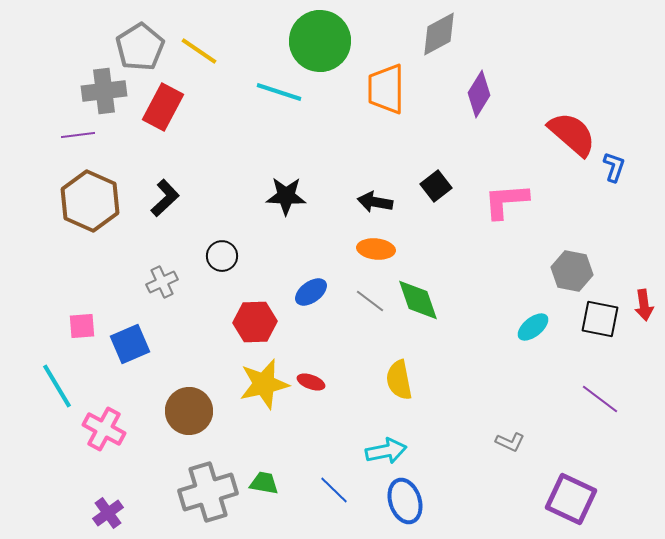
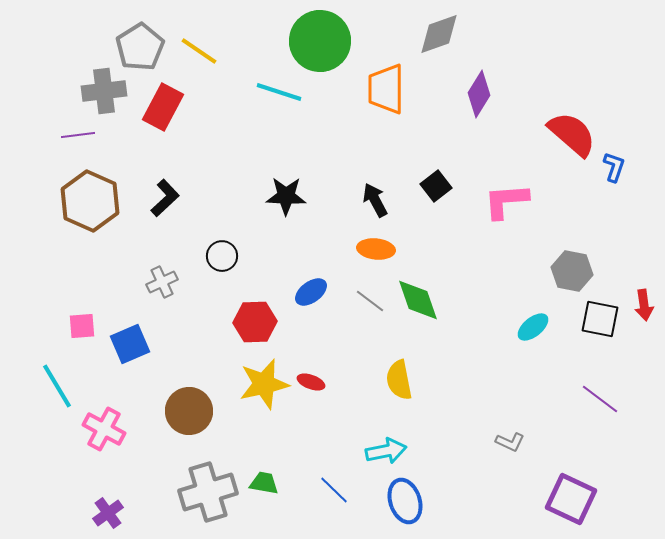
gray diamond at (439, 34): rotated 9 degrees clockwise
black arrow at (375, 202): moved 2 px up; rotated 52 degrees clockwise
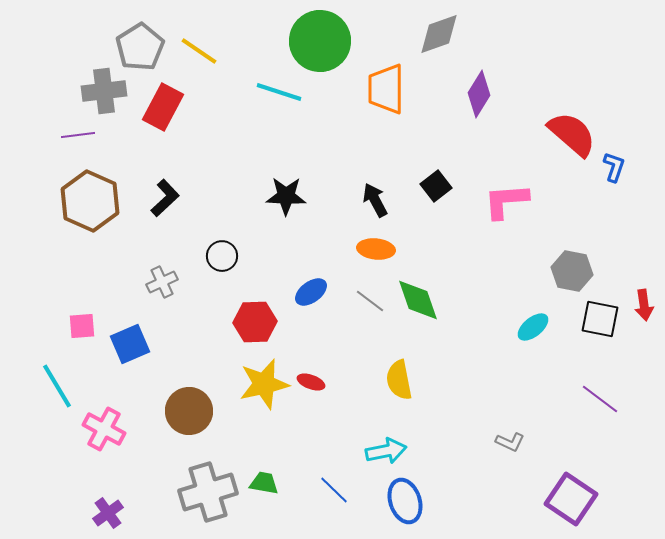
purple square at (571, 499): rotated 9 degrees clockwise
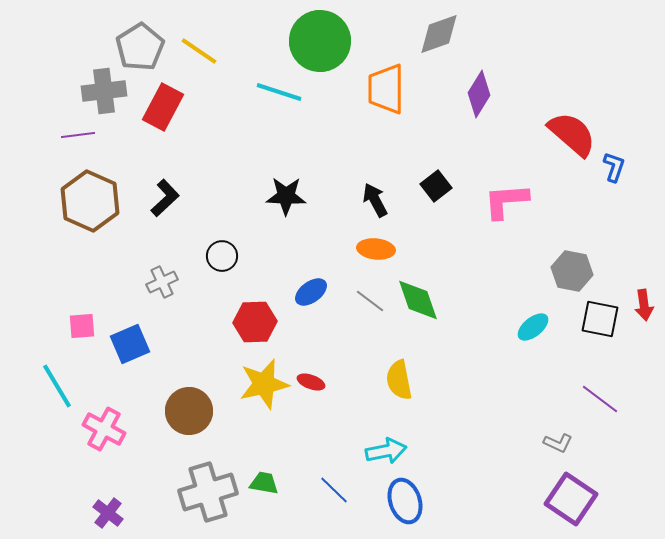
gray L-shape at (510, 442): moved 48 px right, 1 px down
purple cross at (108, 513): rotated 16 degrees counterclockwise
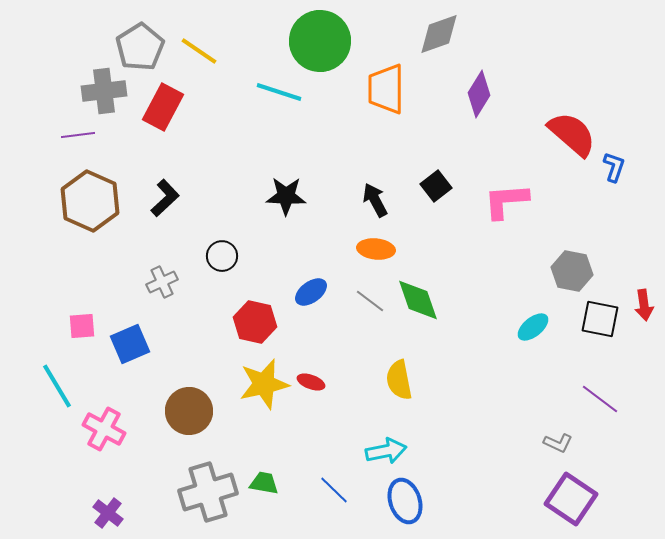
red hexagon at (255, 322): rotated 15 degrees clockwise
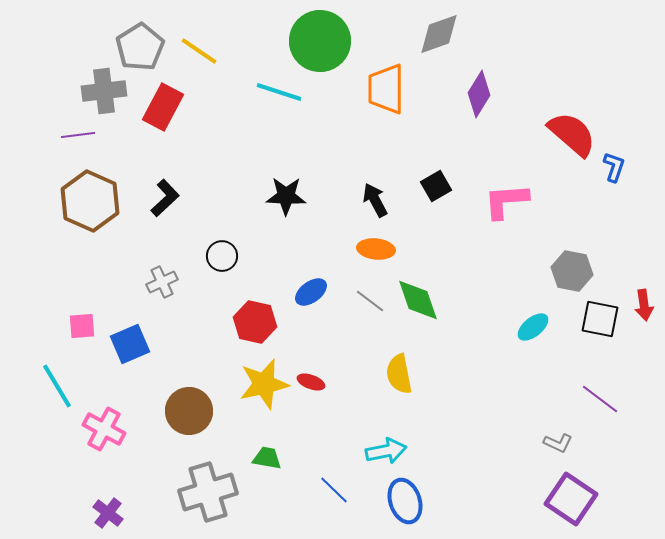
black square at (436, 186): rotated 8 degrees clockwise
yellow semicircle at (399, 380): moved 6 px up
green trapezoid at (264, 483): moved 3 px right, 25 px up
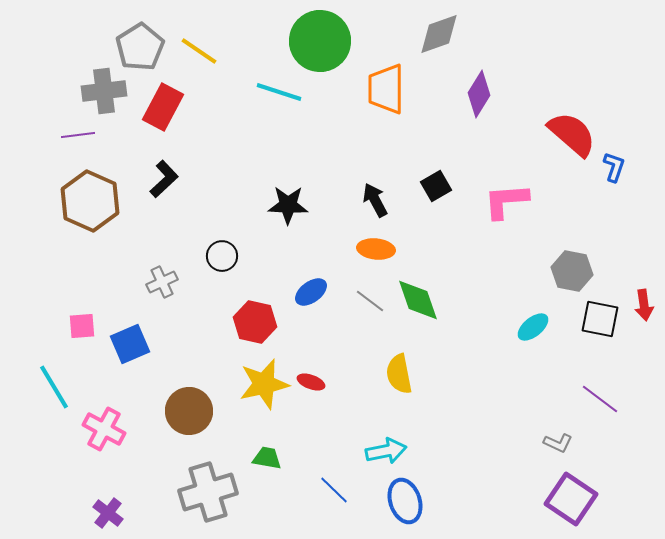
black star at (286, 196): moved 2 px right, 9 px down
black L-shape at (165, 198): moved 1 px left, 19 px up
cyan line at (57, 386): moved 3 px left, 1 px down
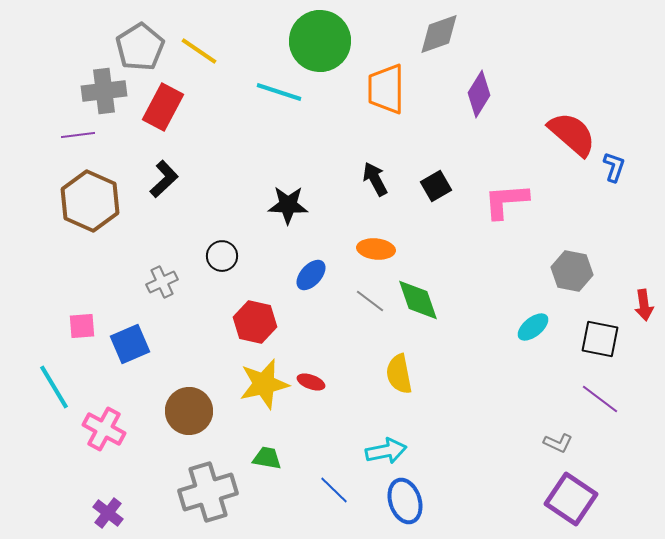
black arrow at (375, 200): moved 21 px up
blue ellipse at (311, 292): moved 17 px up; rotated 12 degrees counterclockwise
black square at (600, 319): moved 20 px down
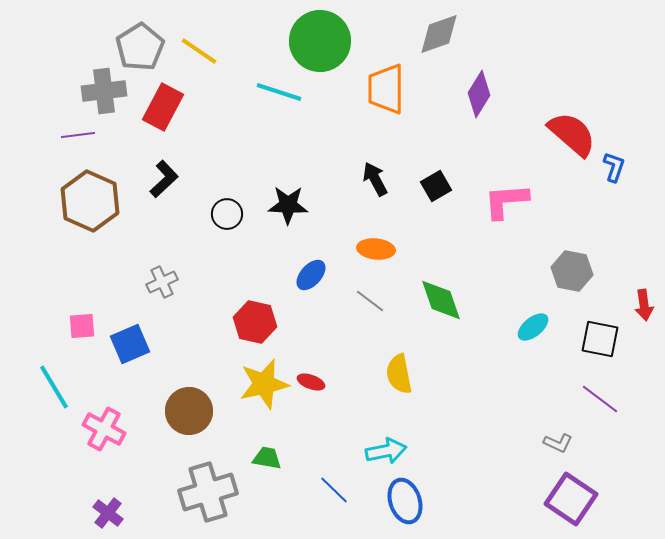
black circle at (222, 256): moved 5 px right, 42 px up
green diamond at (418, 300): moved 23 px right
